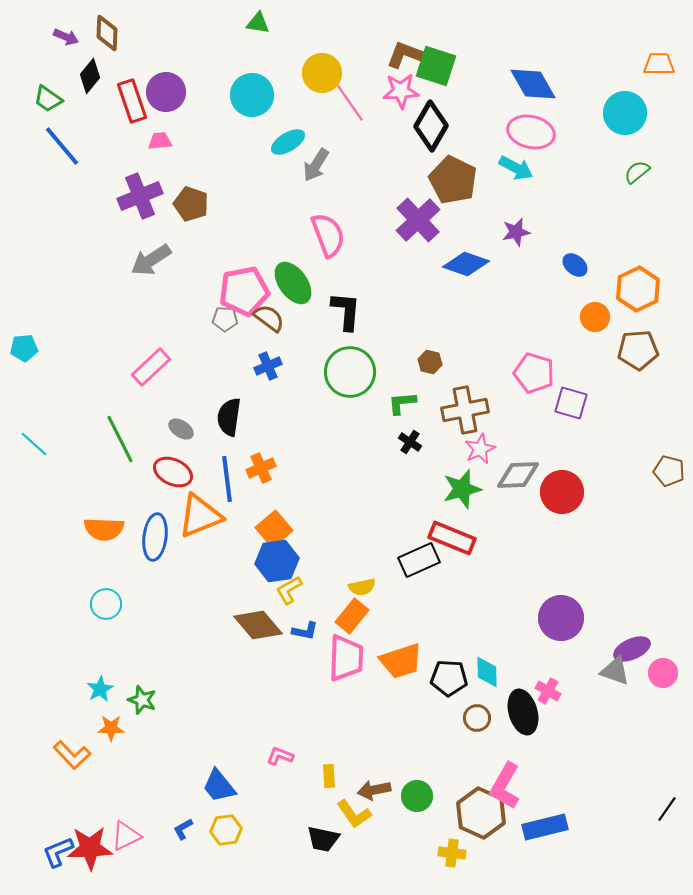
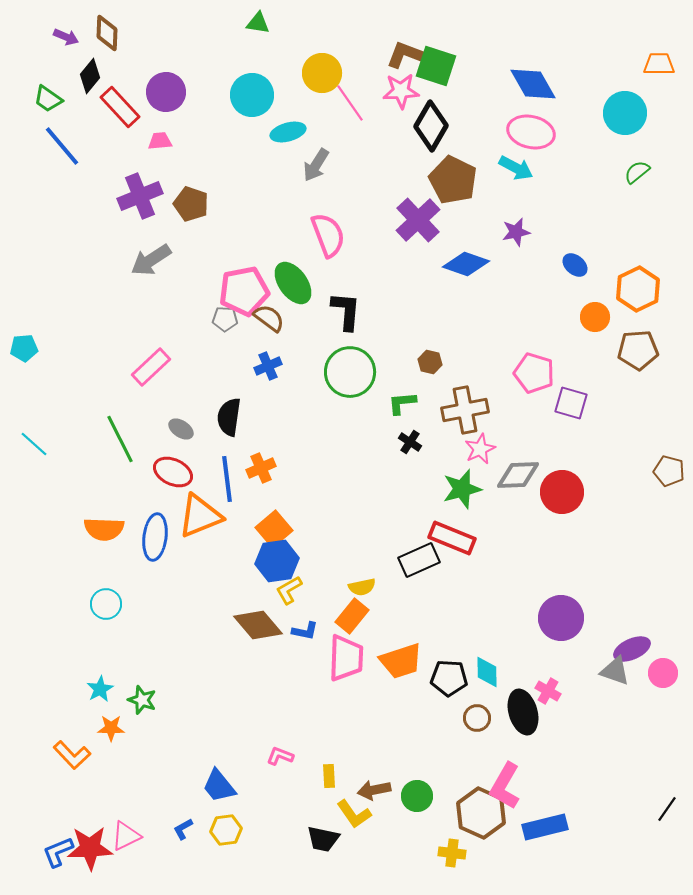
red rectangle at (132, 101): moved 12 px left, 6 px down; rotated 24 degrees counterclockwise
cyan ellipse at (288, 142): moved 10 px up; rotated 16 degrees clockwise
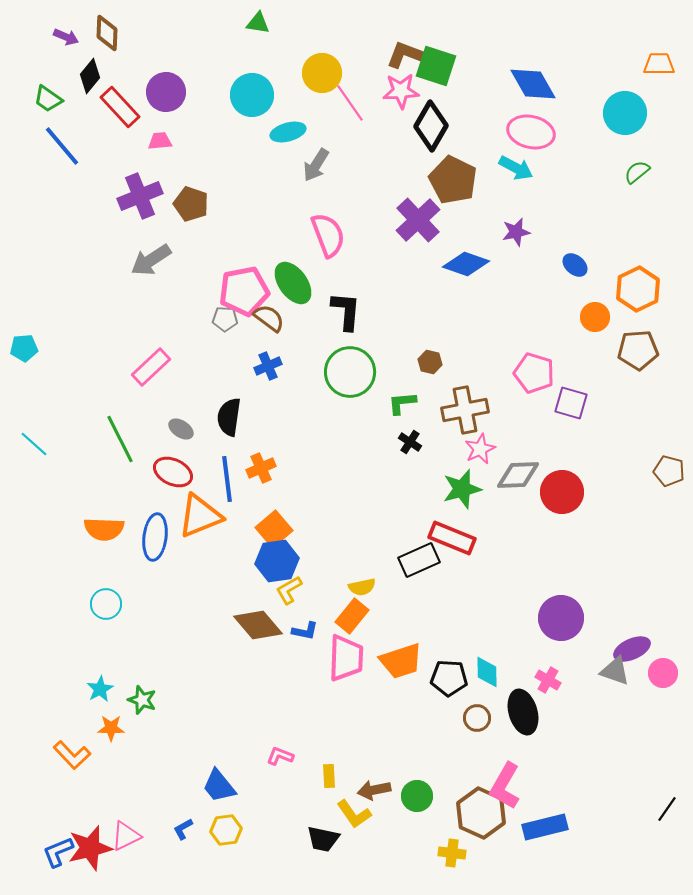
pink cross at (548, 691): moved 11 px up
red star at (90, 848): rotated 12 degrees counterclockwise
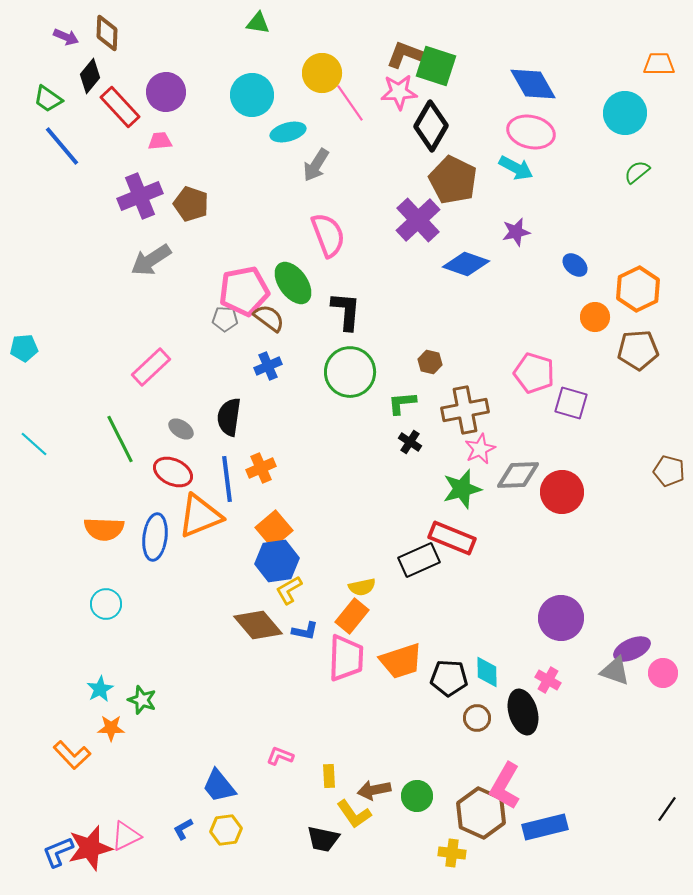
pink star at (401, 91): moved 2 px left, 1 px down
